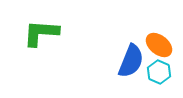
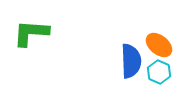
green L-shape: moved 10 px left
blue semicircle: rotated 24 degrees counterclockwise
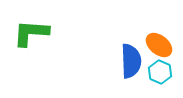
cyan hexagon: moved 1 px right
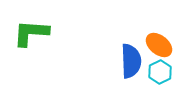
cyan hexagon: rotated 10 degrees clockwise
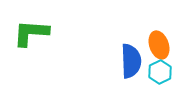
orange ellipse: rotated 32 degrees clockwise
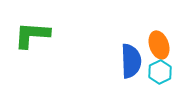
green L-shape: moved 1 px right, 2 px down
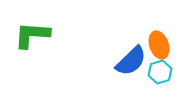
blue semicircle: rotated 48 degrees clockwise
cyan hexagon: rotated 10 degrees clockwise
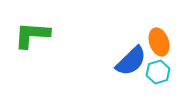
orange ellipse: moved 3 px up
cyan hexagon: moved 2 px left
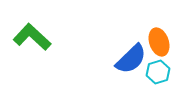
green L-shape: moved 2 px down; rotated 39 degrees clockwise
blue semicircle: moved 2 px up
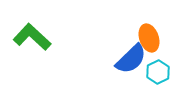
orange ellipse: moved 10 px left, 4 px up
cyan hexagon: rotated 10 degrees counterclockwise
